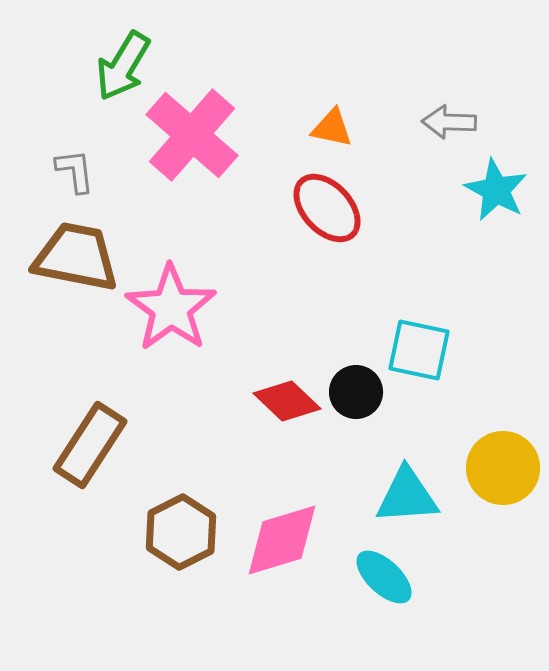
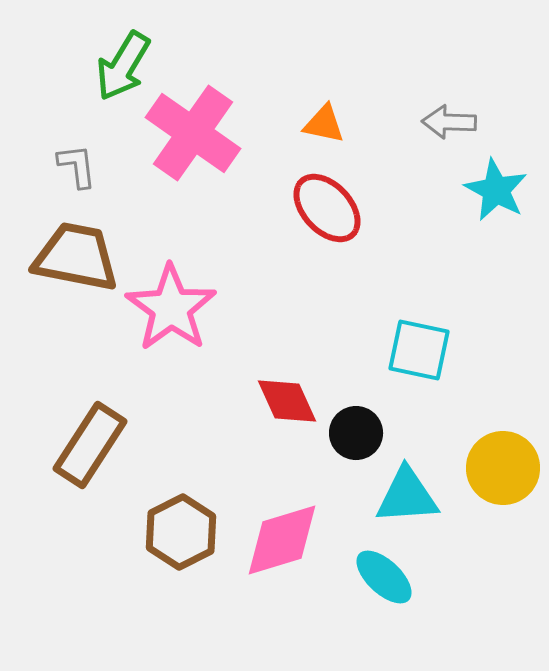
orange triangle: moved 8 px left, 4 px up
pink cross: moved 1 px right, 2 px up; rotated 6 degrees counterclockwise
gray L-shape: moved 2 px right, 5 px up
black circle: moved 41 px down
red diamond: rotated 22 degrees clockwise
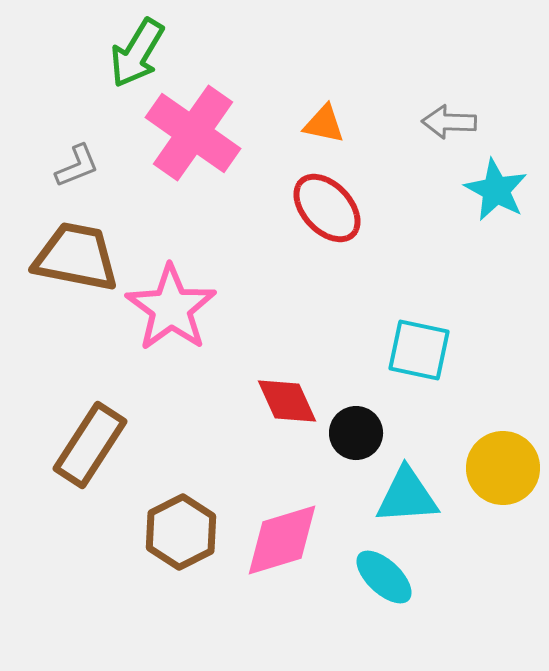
green arrow: moved 14 px right, 13 px up
gray L-shape: rotated 75 degrees clockwise
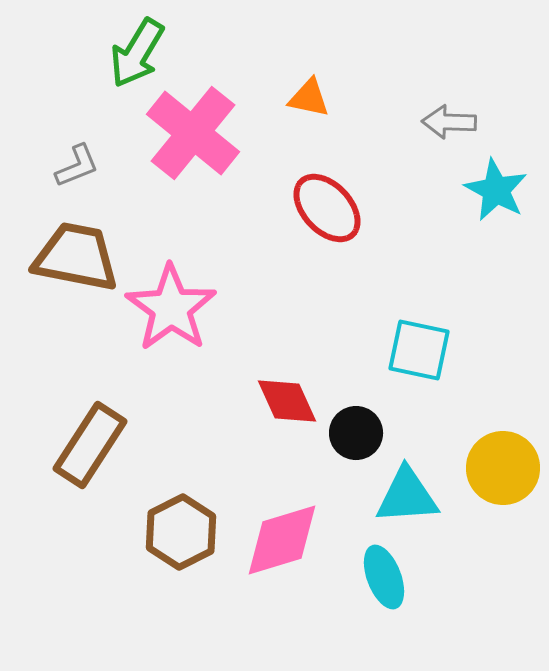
orange triangle: moved 15 px left, 26 px up
pink cross: rotated 4 degrees clockwise
cyan ellipse: rotated 26 degrees clockwise
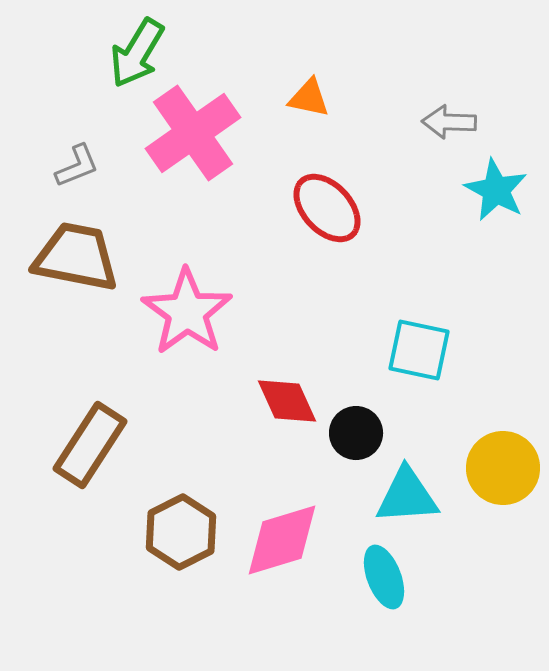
pink cross: rotated 16 degrees clockwise
pink star: moved 16 px right, 4 px down
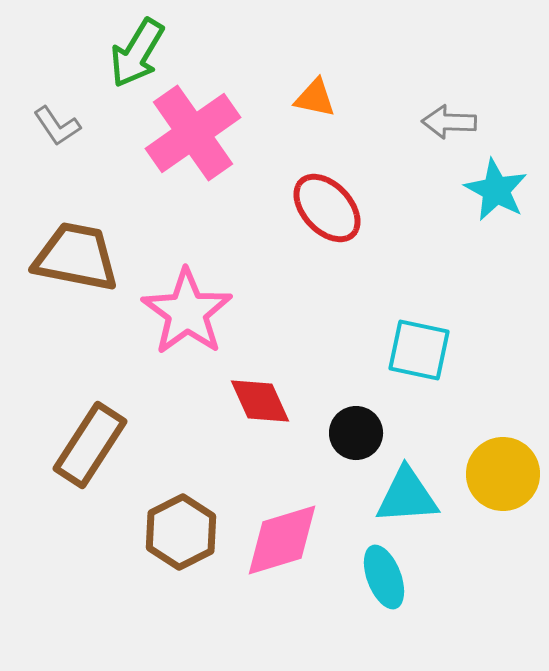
orange triangle: moved 6 px right
gray L-shape: moved 20 px left, 40 px up; rotated 78 degrees clockwise
red diamond: moved 27 px left
yellow circle: moved 6 px down
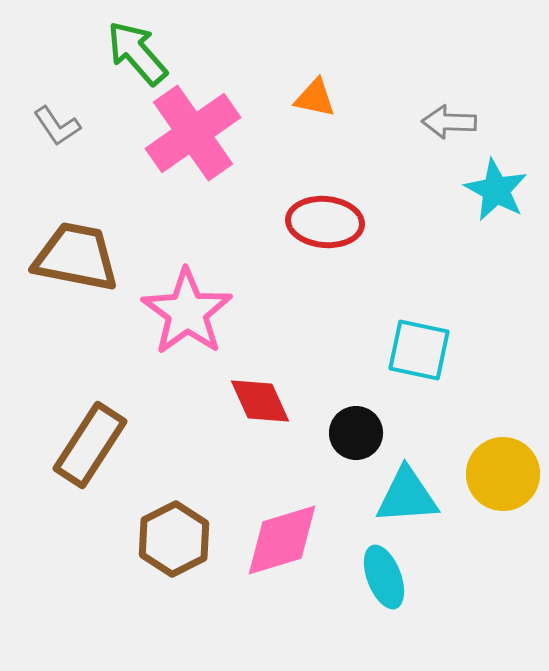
green arrow: rotated 108 degrees clockwise
red ellipse: moved 2 px left, 14 px down; rotated 42 degrees counterclockwise
brown hexagon: moved 7 px left, 7 px down
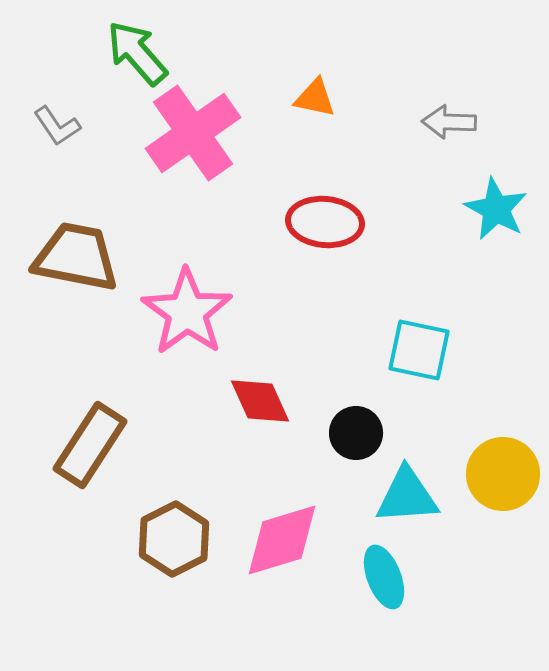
cyan star: moved 19 px down
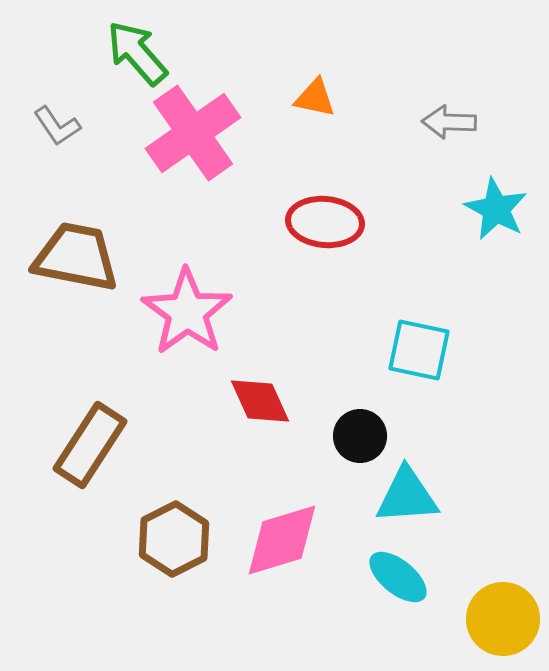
black circle: moved 4 px right, 3 px down
yellow circle: moved 145 px down
cyan ellipse: moved 14 px right; rotated 30 degrees counterclockwise
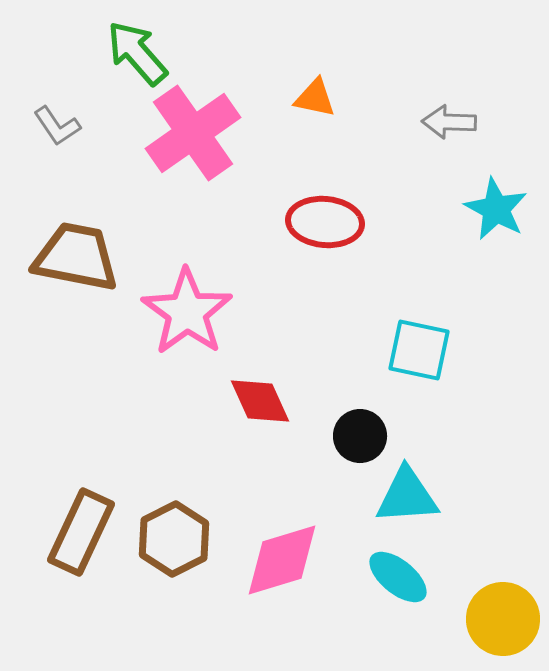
brown rectangle: moved 9 px left, 87 px down; rotated 8 degrees counterclockwise
pink diamond: moved 20 px down
